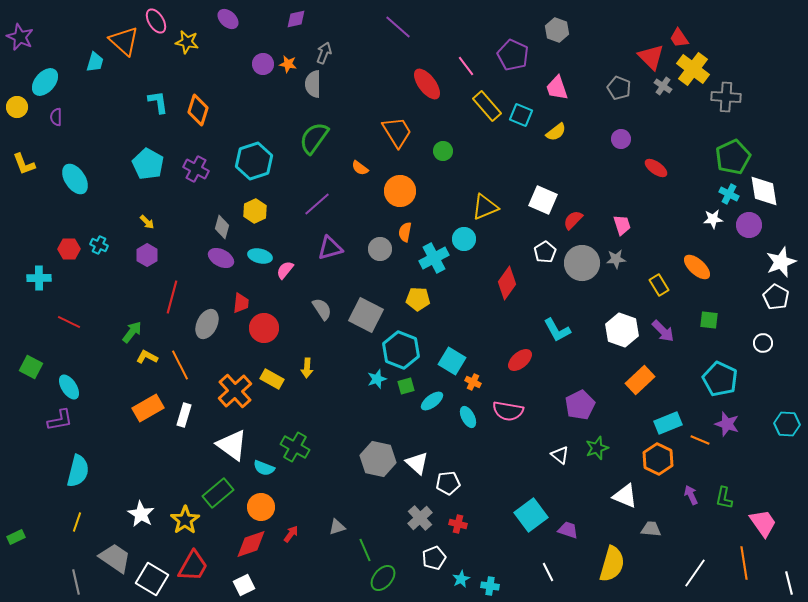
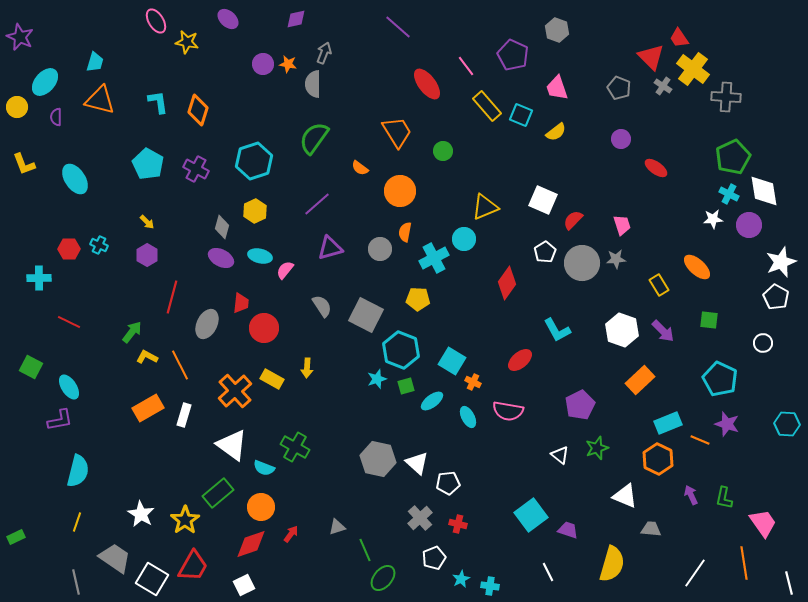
orange triangle at (124, 41): moved 24 px left, 59 px down; rotated 28 degrees counterclockwise
gray semicircle at (322, 309): moved 3 px up
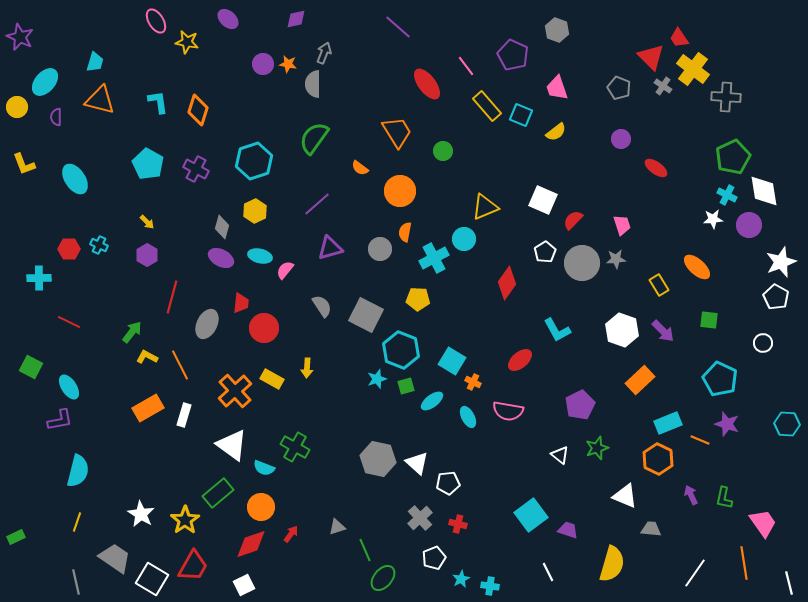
cyan cross at (729, 194): moved 2 px left, 1 px down
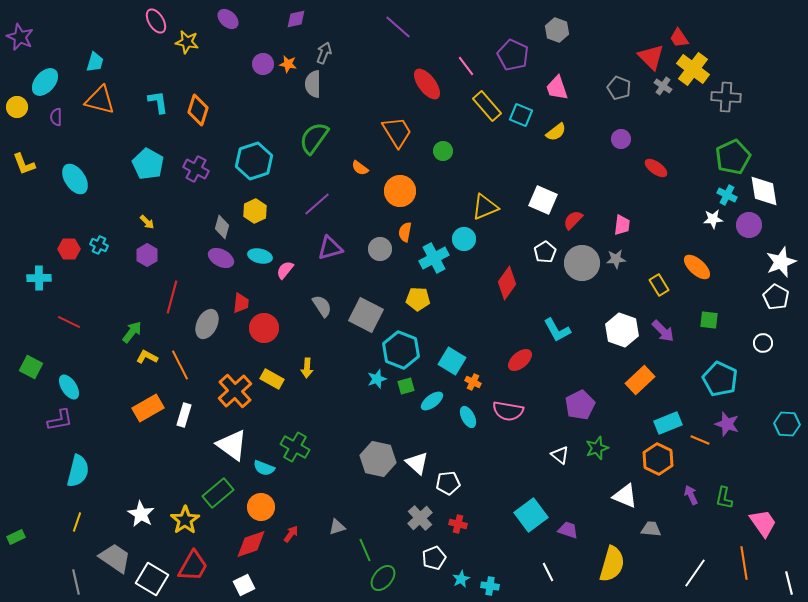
pink trapezoid at (622, 225): rotated 25 degrees clockwise
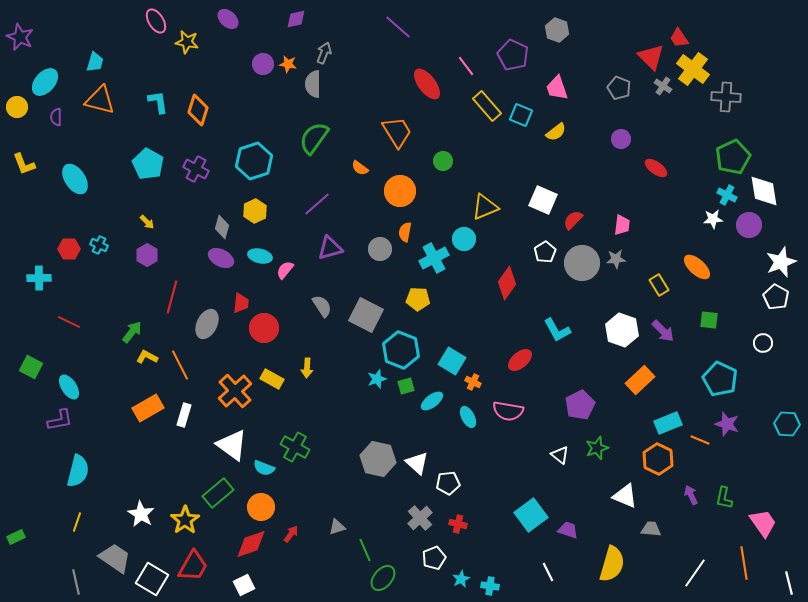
green circle at (443, 151): moved 10 px down
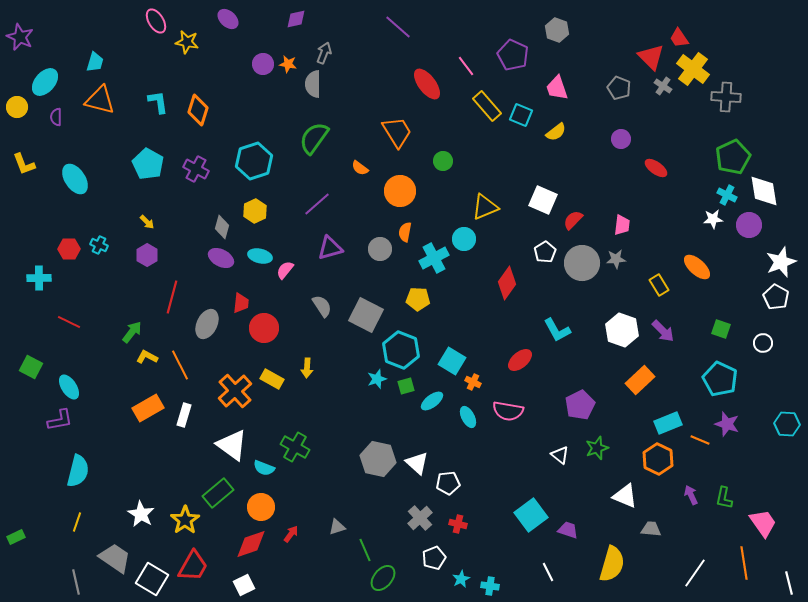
green square at (709, 320): moved 12 px right, 9 px down; rotated 12 degrees clockwise
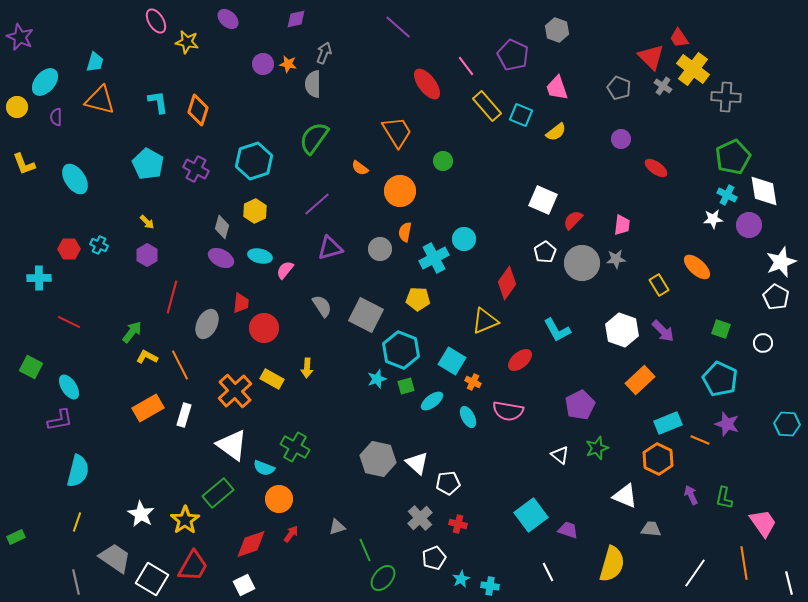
yellow triangle at (485, 207): moved 114 px down
orange circle at (261, 507): moved 18 px right, 8 px up
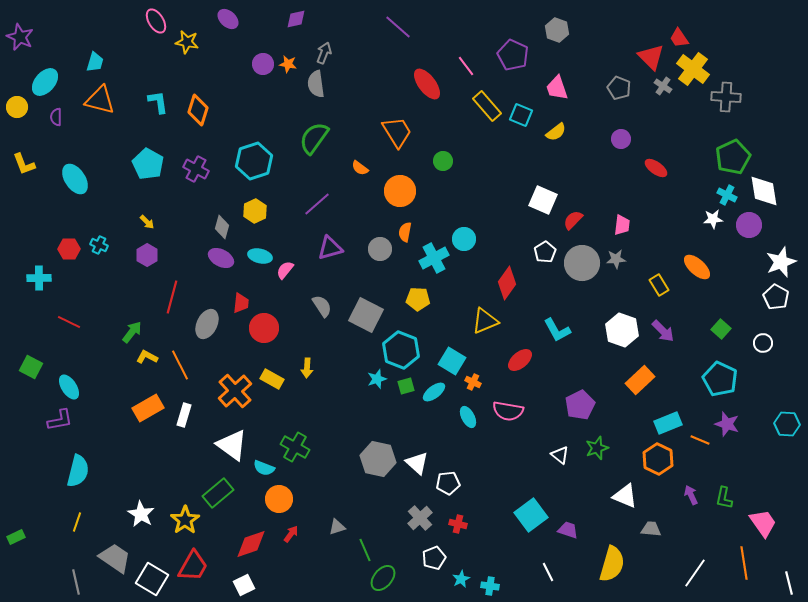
gray semicircle at (313, 84): moved 3 px right; rotated 8 degrees counterclockwise
green square at (721, 329): rotated 24 degrees clockwise
cyan ellipse at (432, 401): moved 2 px right, 9 px up
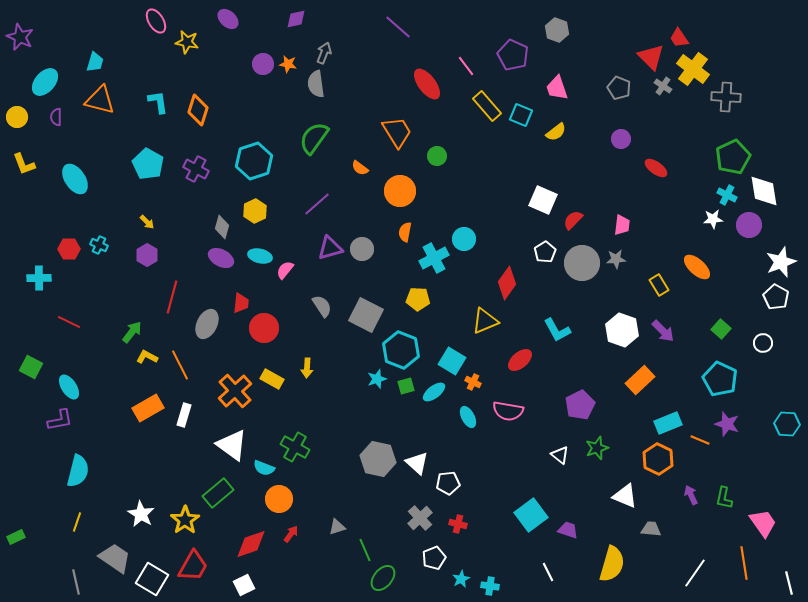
yellow circle at (17, 107): moved 10 px down
green circle at (443, 161): moved 6 px left, 5 px up
gray circle at (380, 249): moved 18 px left
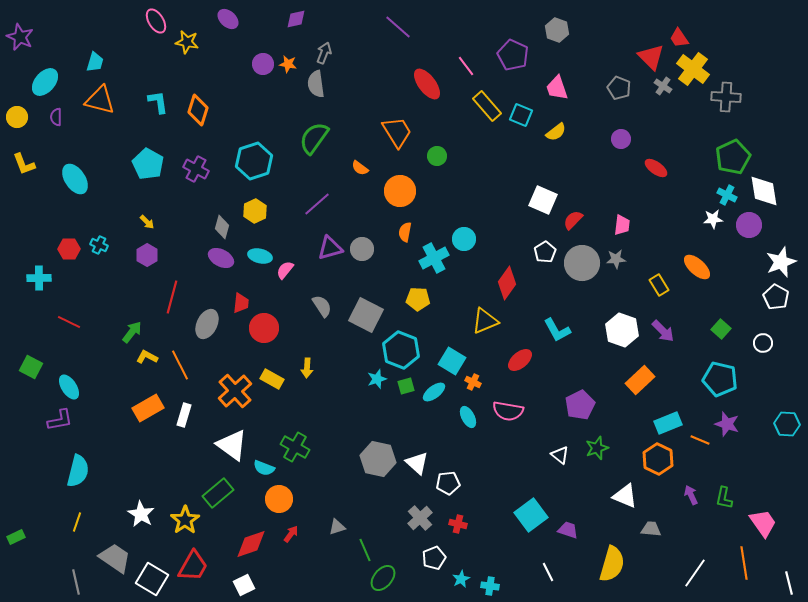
cyan pentagon at (720, 379): rotated 12 degrees counterclockwise
